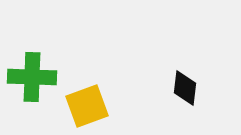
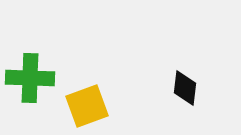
green cross: moved 2 px left, 1 px down
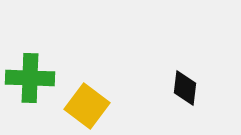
yellow square: rotated 33 degrees counterclockwise
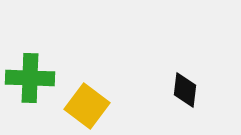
black diamond: moved 2 px down
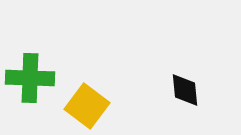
black diamond: rotated 12 degrees counterclockwise
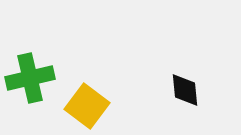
green cross: rotated 15 degrees counterclockwise
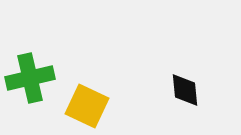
yellow square: rotated 12 degrees counterclockwise
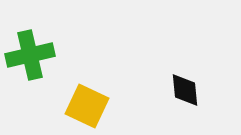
green cross: moved 23 px up
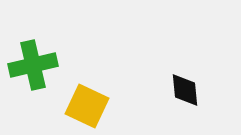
green cross: moved 3 px right, 10 px down
